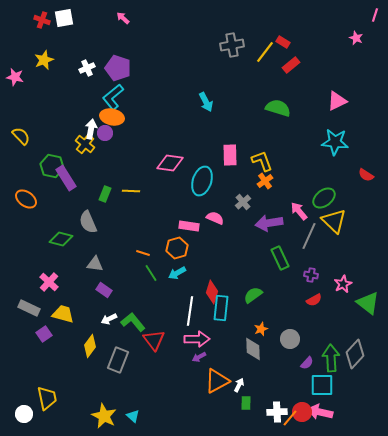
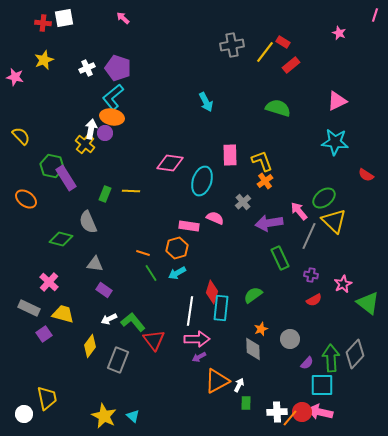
red cross at (42, 20): moved 1 px right, 3 px down; rotated 14 degrees counterclockwise
pink star at (356, 38): moved 17 px left, 5 px up
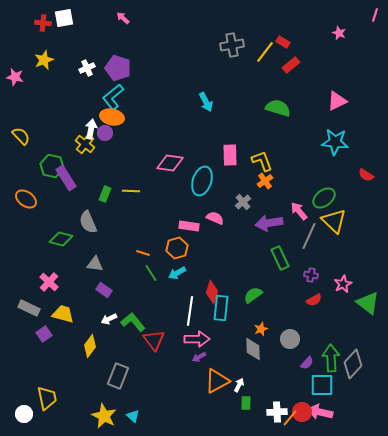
gray diamond at (355, 354): moved 2 px left, 10 px down
gray rectangle at (118, 360): moved 16 px down
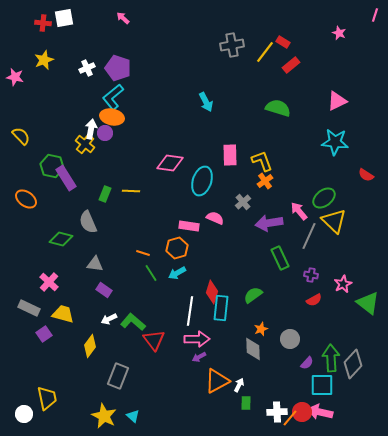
green L-shape at (133, 322): rotated 10 degrees counterclockwise
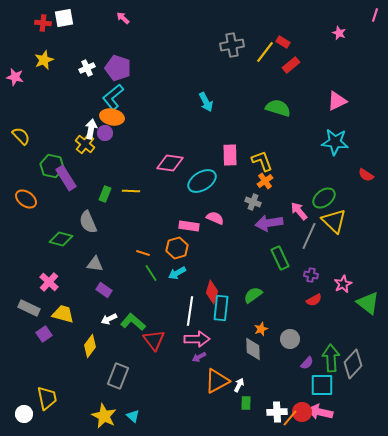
cyan ellipse at (202, 181): rotated 40 degrees clockwise
gray cross at (243, 202): moved 10 px right; rotated 28 degrees counterclockwise
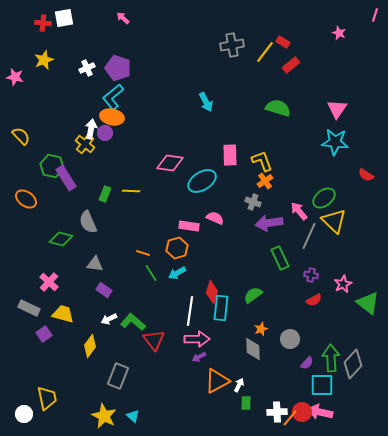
pink triangle at (337, 101): moved 8 px down; rotated 30 degrees counterclockwise
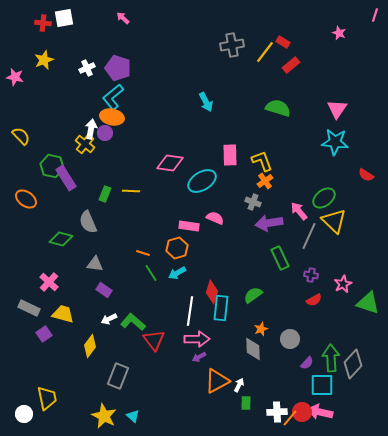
green triangle at (368, 303): rotated 20 degrees counterclockwise
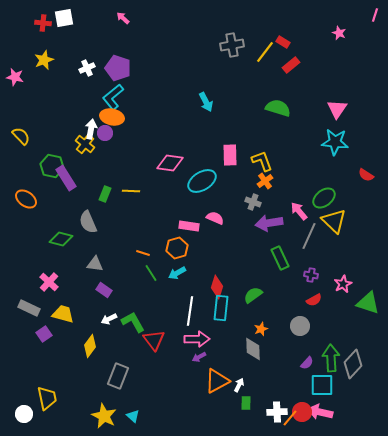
red diamond at (212, 292): moved 5 px right, 5 px up
green L-shape at (133, 322): rotated 20 degrees clockwise
gray circle at (290, 339): moved 10 px right, 13 px up
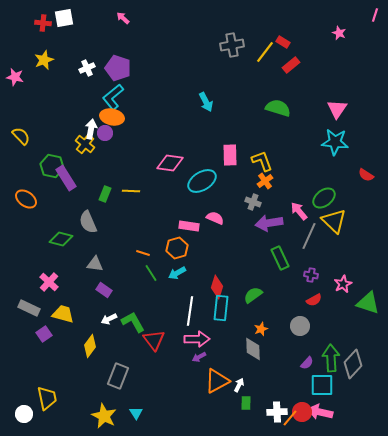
cyan triangle at (133, 416): moved 3 px right, 3 px up; rotated 16 degrees clockwise
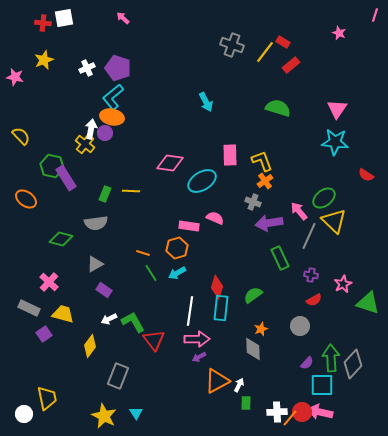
gray cross at (232, 45): rotated 30 degrees clockwise
gray semicircle at (88, 222): moved 8 px right, 1 px down; rotated 75 degrees counterclockwise
gray triangle at (95, 264): rotated 36 degrees counterclockwise
